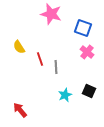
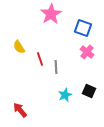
pink star: rotated 25 degrees clockwise
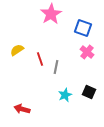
yellow semicircle: moved 2 px left, 3 px down; rotated 88 degrees clockwise
gray line: rotated 16 degrees clockwise
black square: moved 1 px down
red arrow: moved 2 px right, 1 px up; rotated 35 degrees counterclockwise
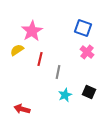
pink star: moved 19 px left, 17 px down
red line: rotated 32 degrees clockwise
gray line: moved 2 px right, 5 px down
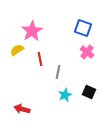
red line: rotated 24 degrees counterclockwise
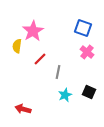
pink star: moved 1 px right
yellow semicircle: moved 4 px up; rotated 48 degrees counterclockwise
red line: rotated 56 degrees clockwise
red arrow: moved 1 px right
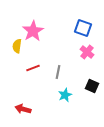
red line: moved 7 px left, 9 px down; rotated 24 degrees clockwise
black square: moved 3 px right, 6 px up
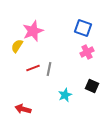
pink star: rotated 10 degrees clockwise
yellow semicircle: rotated 24 degrees clockwise
pink cross: rotated 24 degrees clockwise
gray line: moved 9 px left, 3 px up
